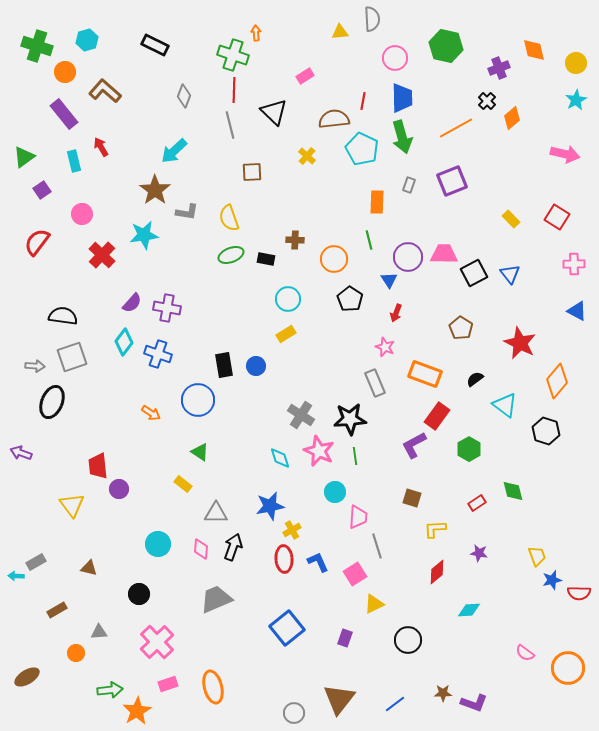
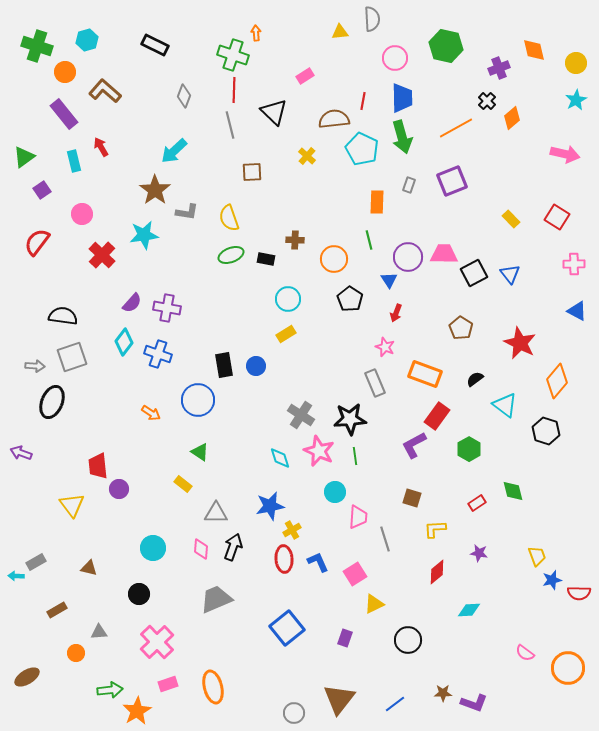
cyan circle at (158, 544): moved 5 px left, 4 px down
gray line at (377, 546): moved 8 px right, 7 px up
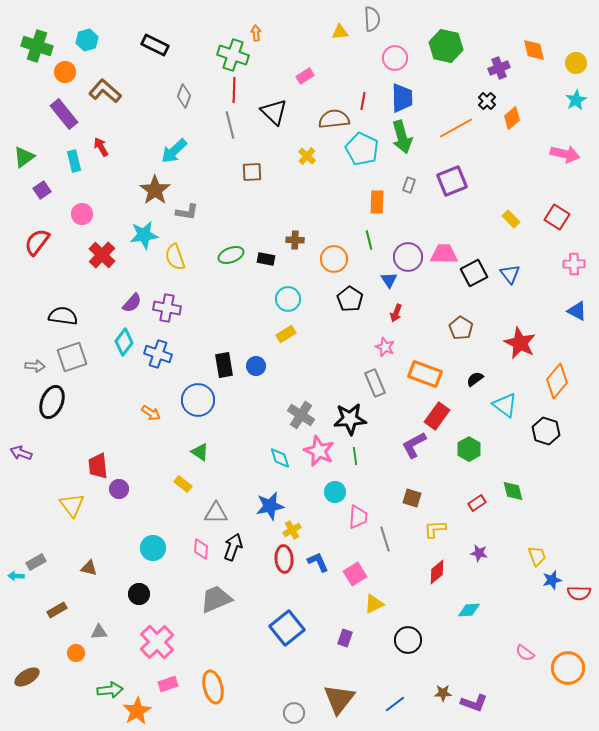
yellow semicircle at (229, 218): moved 54 px left, 39 px down
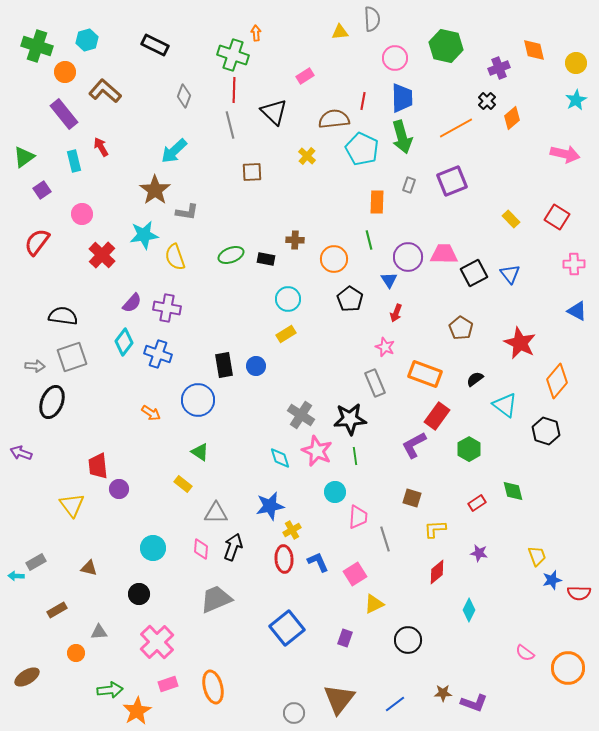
pink star at (319, 451): moved 2 px left
cyan diamond at (469, 610): rotated 60 degrees counterclockwise
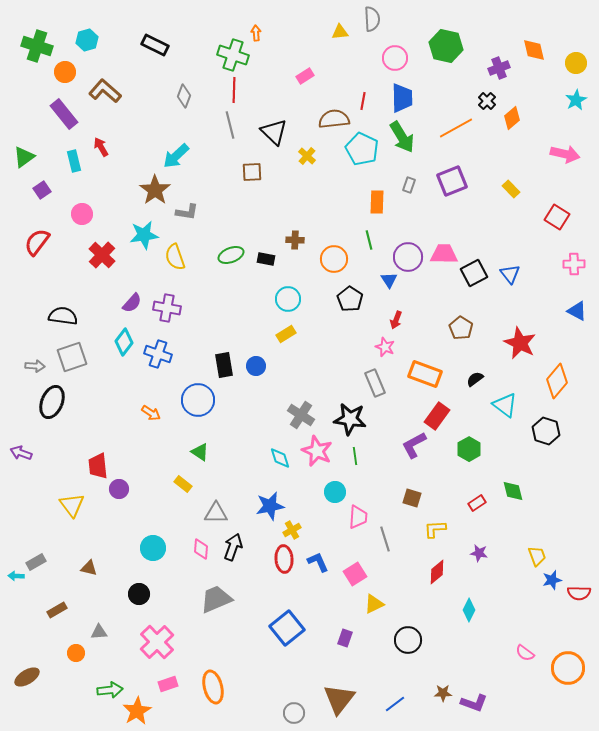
black triangle at (274, 112): moved 20 px down
green arrow at (402, 137): rotated 16 degrees counterclockwise
cyan arrow at (174, 151): moved 2 px right, 5 px down
yellow rectangle at (511, 219): moved 30 px up
red arrow at (396, 313): moved 7 px down
black star at (350, 419): rotated 12 degrees clockwise
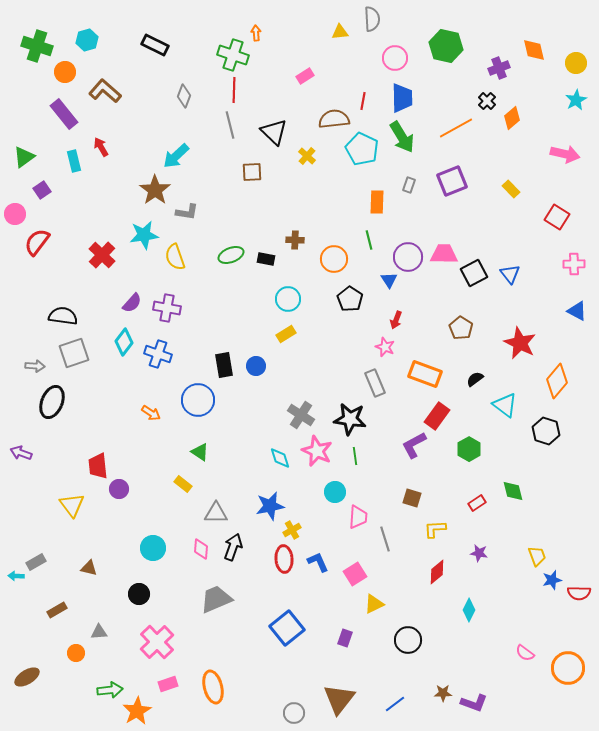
pink circle at (82, 214): moved 67 px left
gray square at (72, 357): moved 2 px right, 4 px up
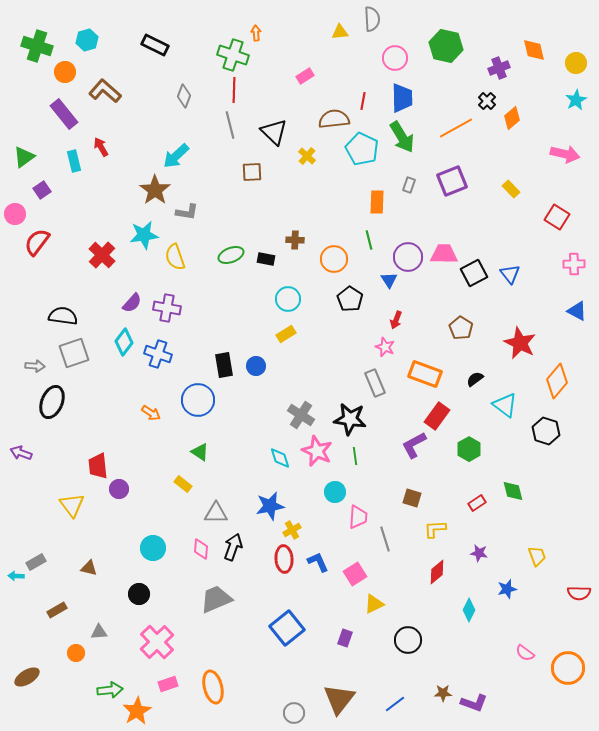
blue star at (552, 580): moved 45 px left, 9 px down
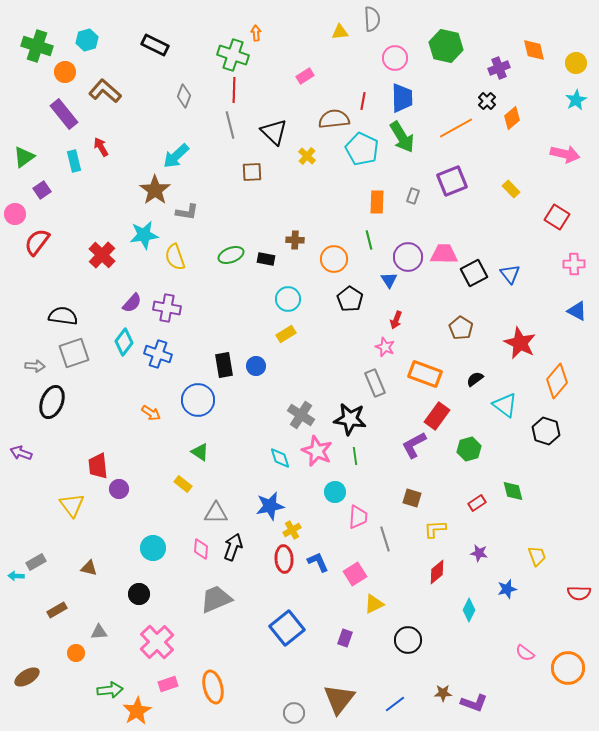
gray rectangle at (409, 185): moved 4 px right, 11 px down
green hexagon at (469, 449): rotated 15 degrees clockwise
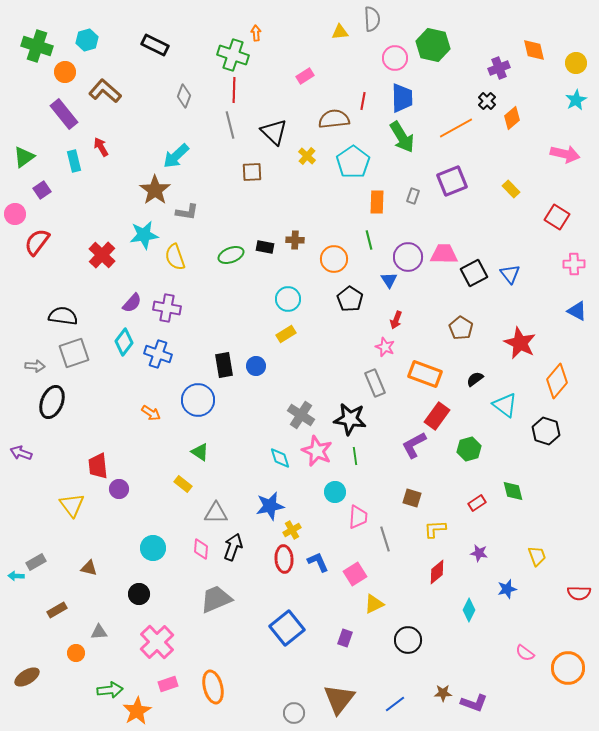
green hexagon at (446, 46): moved 13 px left, 1 px up
cyan pentagon at (362, 149): moved 9 px left, 13 px down; rotated 12 degrees clockwise
black rectangle at (266, 259): moved 1 px left, 12 px up
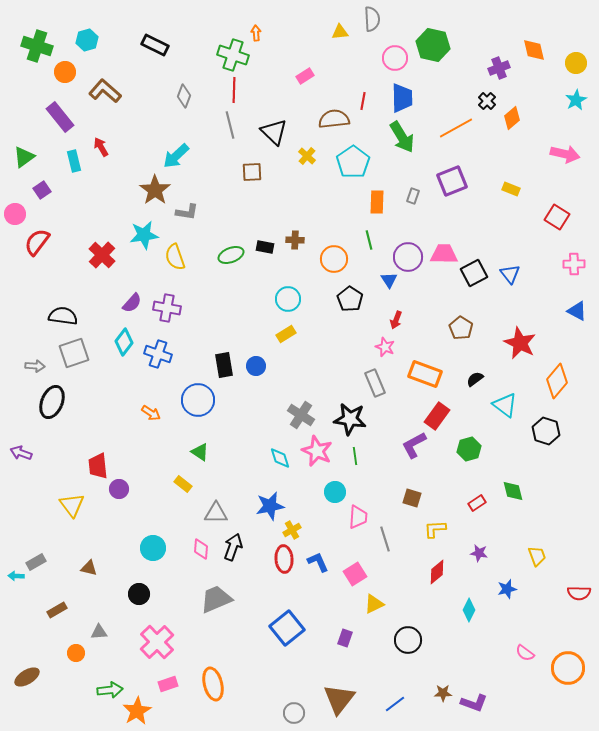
purple rectangle at (64, 114): moved 4 px left, 3 px down
yellow rectangle at (511, 189): rotated 24 degrees counterclockwise
orange ellipse at (213, 687): moved 3 px up
